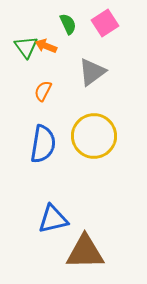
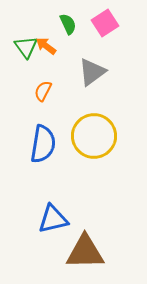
orange arrow: rotated 15 degrees clockwise
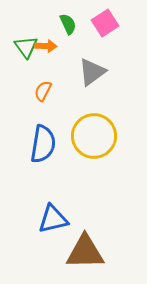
orange arrow: rotated 145 degrees clockwise
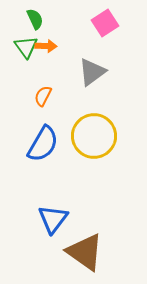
green semicircle: moved 33 px left, 5 px up
orange semicircle: moved 5 px down
blue semicircle: rotated 21 degrees clockwise
blue triangle: rotated 40 degrees counterclockwise
brown triangle: rotated 36 degrees clockwise
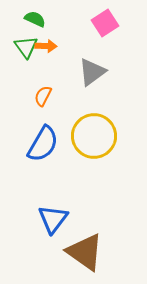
green semicircle: rotated 40 degrees counterclockwise
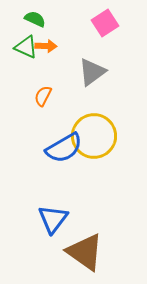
green triangle: rotated 30 degrees counterclockwise
blue semicircle: moved 21 px right, 4 px down; rotated 30 degrees clockwise
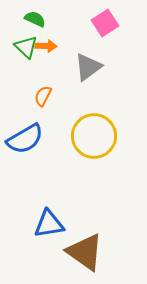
green triangle: rotated 20 degrees clockwise
gray triangle: moved 4 px left, 5 px up
blue semicircle: moved 39 px left, 9 px up
blue triangle: moved 4 px left, 5 px down; rotated 44 degrees clockwise
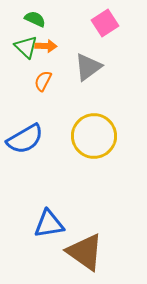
orange semicircle: moved 15 px up
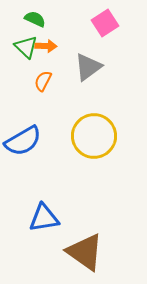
blue semicircle: moved 2 px left, 2 px down
blue triangle: moved 5 px left, 6 px up
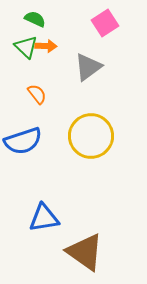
orange semicircle: moved 6 px left, 13 px down; rotated 115 degrees clockwise
yellow circle: moved 3 px left
blue semicircle: rotated 12 degrees clockwise
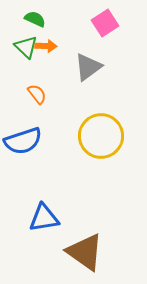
yellow circle: moved 10 px right
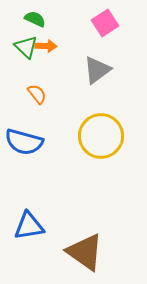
gray triangle: moved 9 px right, 3 px down
blue semicircle: moved 1 px right, 1 px down; rotated 33 degrees clockwise
blue triangle: moved 15 px left, 8 px down
